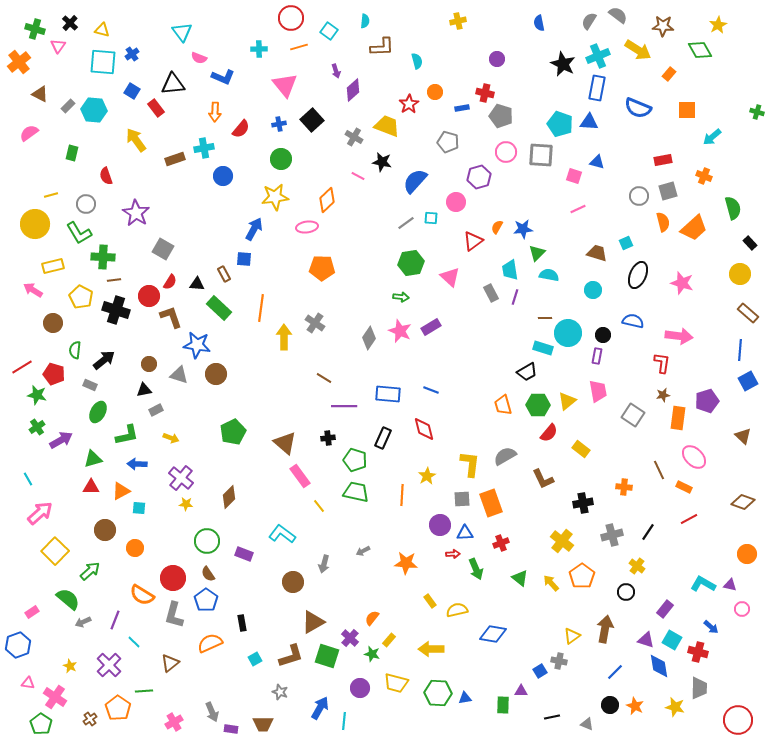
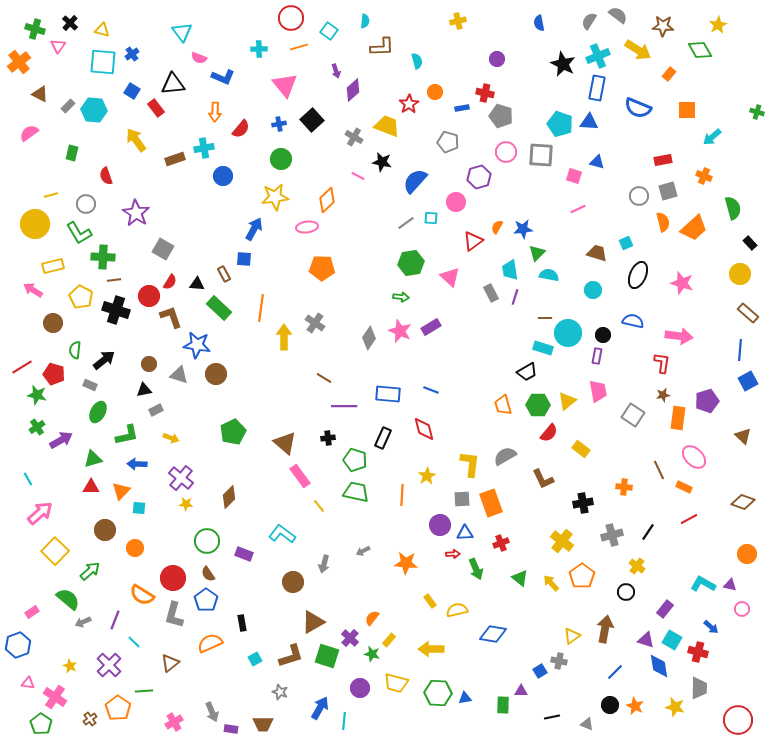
orange triangle at (121, 491): rotated 18 degrees counterclockwise
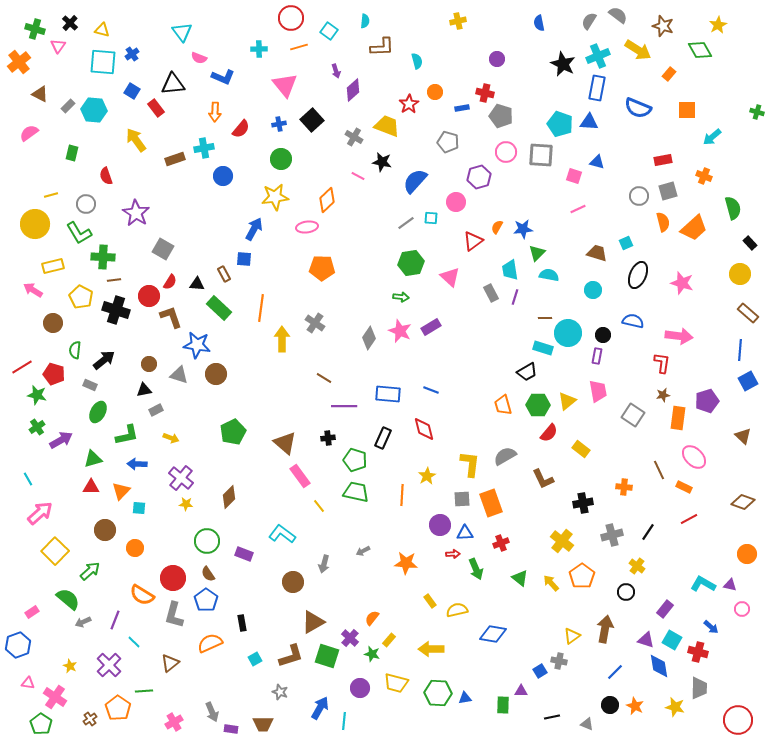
brown star at (663, 26): rotated 15 degrees clockwise
yellow arrow at (284, 337): moved 2 px left, 2 px down
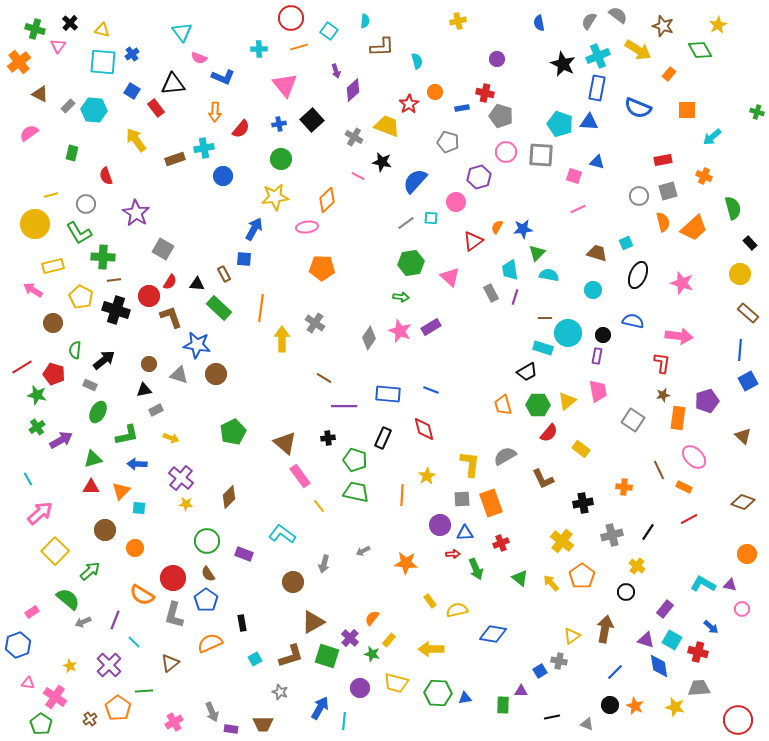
gray square at (633, 415): moved 5 px down
gray trapezoid at (699, 688): rotated 95 degrees counterclockwise
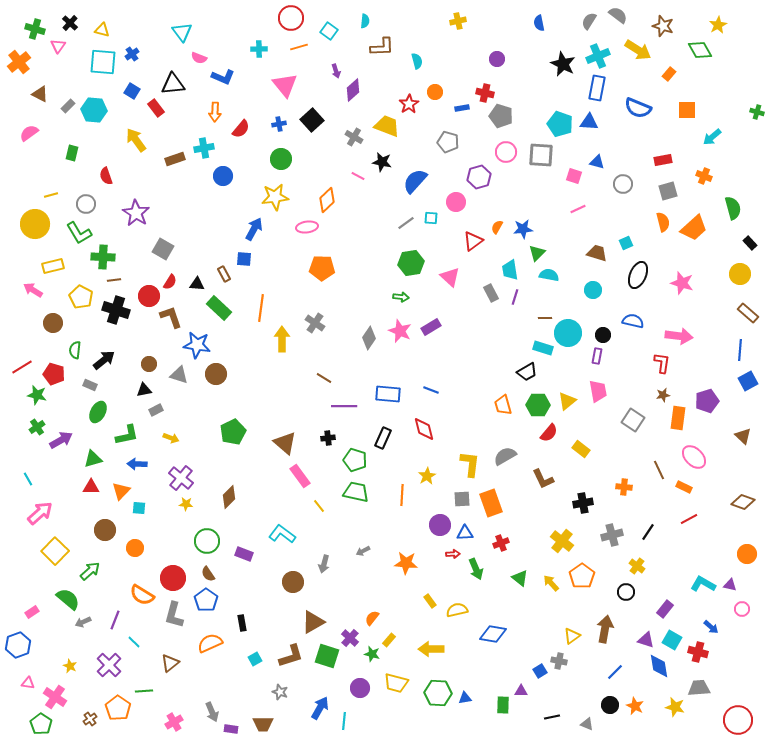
gray circle at (639, 196): moved 16 px left, 12 px up
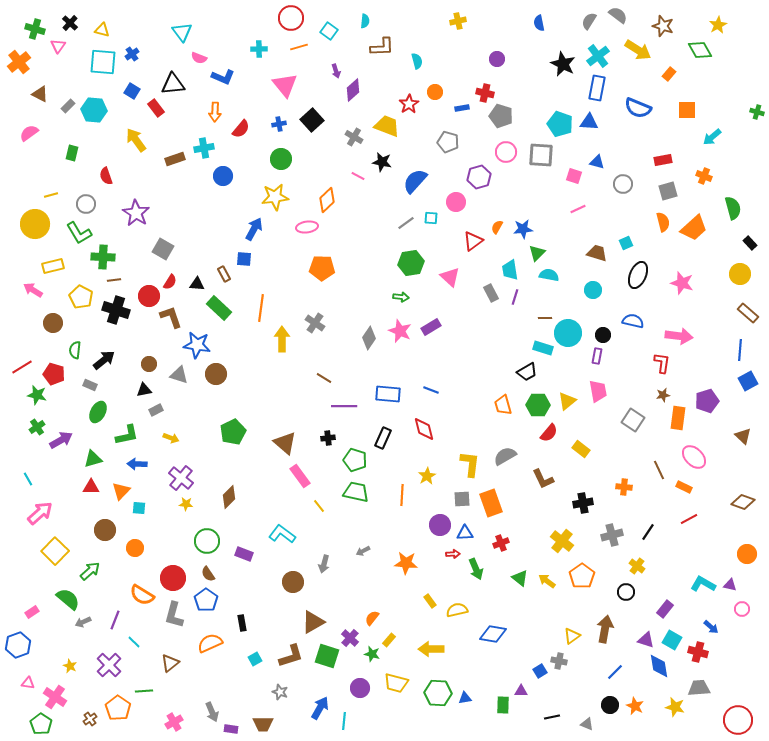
cyan cross at (598, 56): rotated 15 degrees counterclockwise
yellow arrow at (551, 583): moved 4 px left, 2 px up; rotated 12 degrees counterclockwise
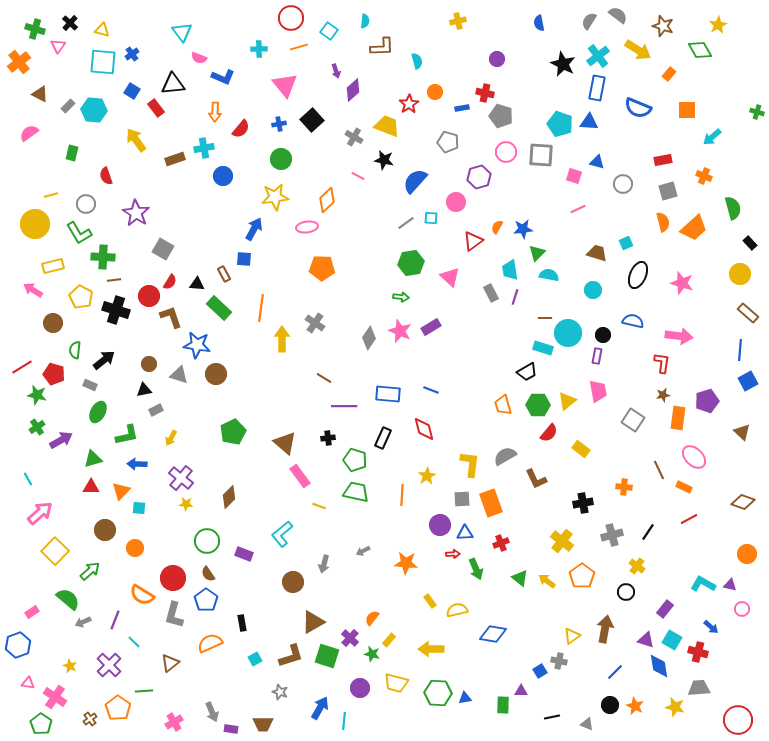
black star at (382, 162): moved 2 px right, 2 px up
brown triangle at (743, 436): moved 1 px left, 4 px up
yellow arrow at (171, 438): rotated 98 degrees clockwise
brown L-shape at (543, 479): moved 7 px left
yellow line at (319, 506): rotated 32 degrees counterclockwise
cyan L-shape at (282, 534): rotated 76 degrees counterclockwise
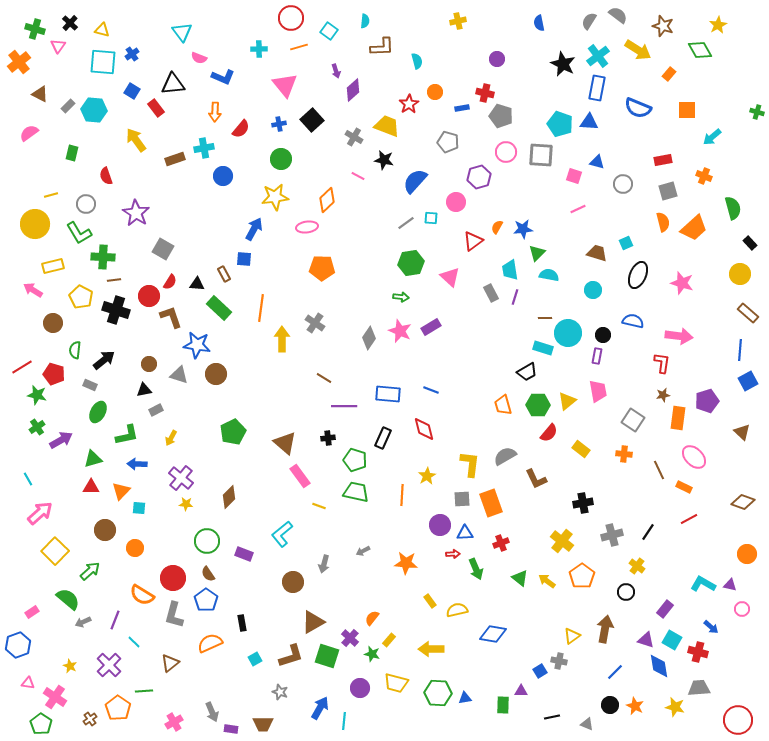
orange cross at (624, 487): moved 33 px up
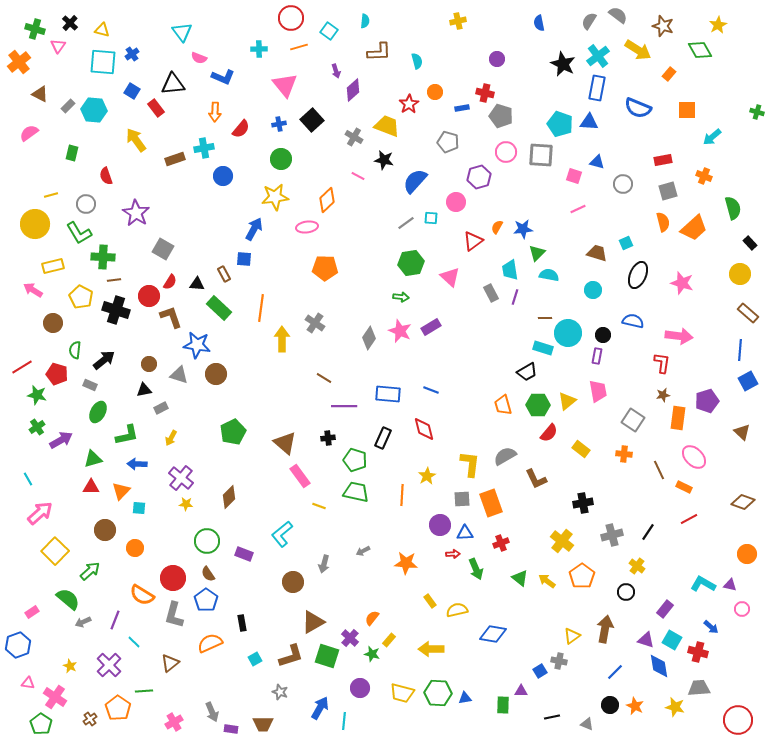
brown L-shape at (382, 47): moved 3 px left, 5 px down
orange pentagon at (322, 268): moved 3 px right
red pentagon at (54, 374): moved 3 px right
gray rectangle at (156, 410): moved 5 px right, 2 px up
yellow trapezoid at (396, 683): moved 6 px right, 10 px down
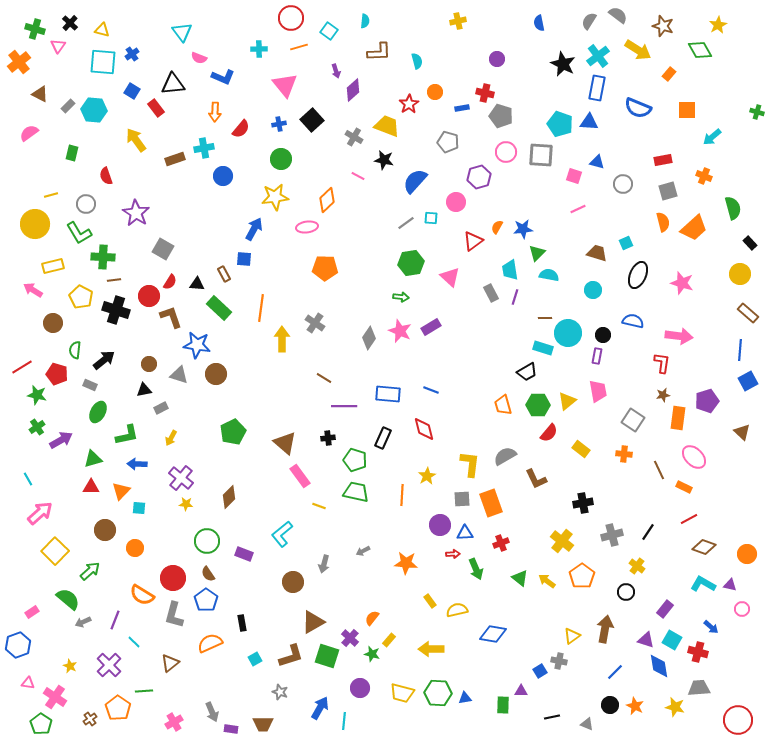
brown diamond at (743, 502): moved 39 px left, 45 px down
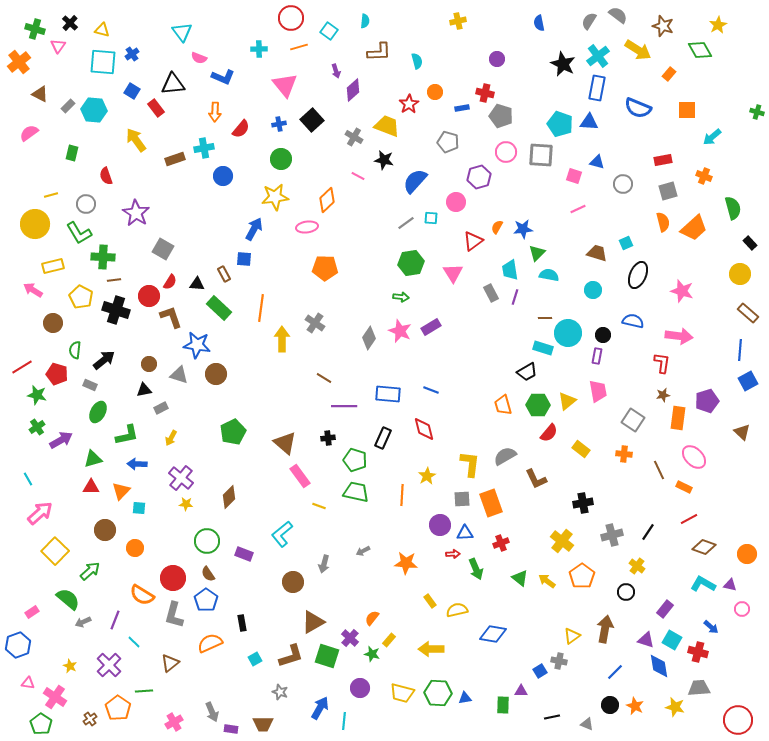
pink triangle at (450, 277): moved 3 px right, 4 px up; rotated 15 degrees clockwise
pink star at (682, 283): moved 8 px down
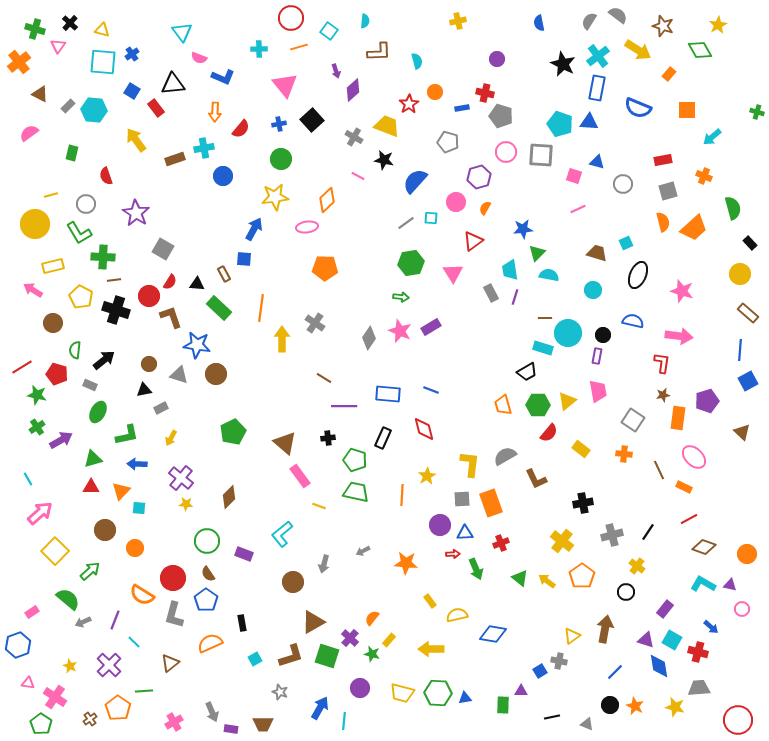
orange semicircle at (497, 227): moved 12 px left, 19 px up
yellow semicircle at (457, 610): moved 5 px down
